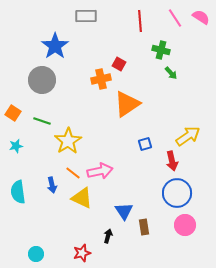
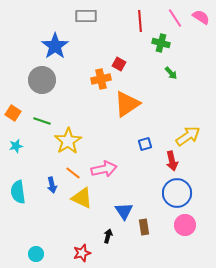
green cross: moved 7 px up
pink arrow: moved 4 px right, 2 px up
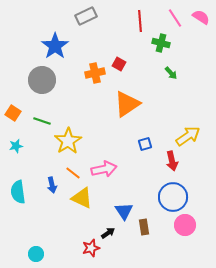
gray rectangle: rotated 25 degrees counterclockwise
orange cross: moved 6 px left, 6 px up
blue circle: moved 4 px left, 4 px down
black arrow: moved 3 px up; rotated 40 degrees clockwise
red star: moved 9 px right, 5 px up
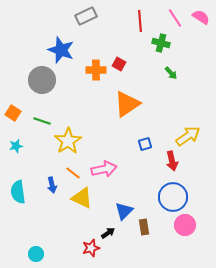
blue star: moved 6 px right, 4 px down; rotated 16 degrees counterclockwise
orange cross: moved 1 px right, 3 px up; rotated 12 degrees clockwise
blue triangle: rotated 18 degrees clockwise
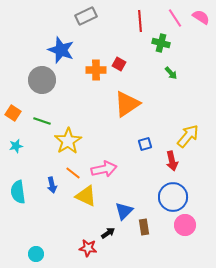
yellow arrow: rotated 15 degrees counterclockwise
yellow triangle: moved 4 px right, 2 px up
red star: moved 3 px left; rotated 24 degrees clockwise
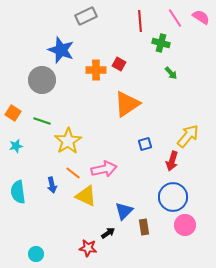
red arrow: rotated 30 degrees clockwise
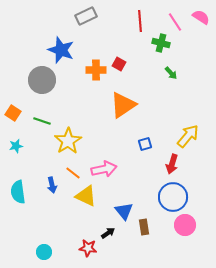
pink line: moved 4 px down
orange triangle: moved 4 px left, 1 px down
red arrow: moved 3 px down
blue triangle: rotated 24 degrees counterclockwise
cyan circle: moved 8 px right, 2 px up
